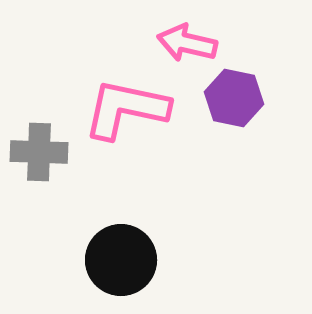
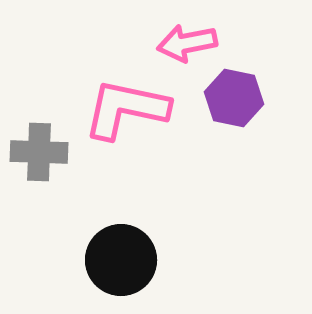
pink arrow: rotated 24 degrees counterclockwise
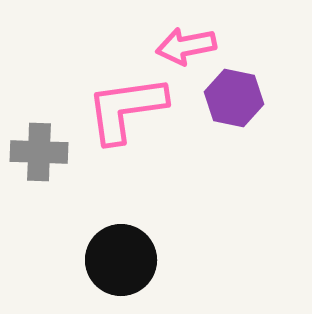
pink arrow: moved 1 px left, 3 px down
pink L-shape: rotated 20 degrees counterclockwise
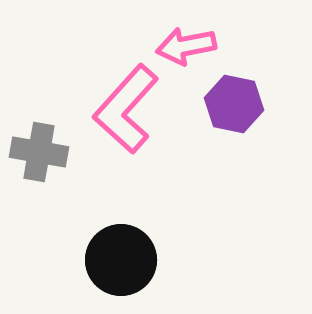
purple hexagon: moved 6 px down
pink L-shape: rotated 40 degrees counterclockwise
gray cross: rotated 8 degrees clockwise
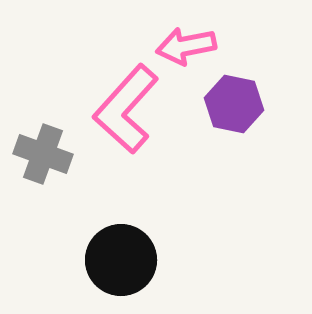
gray cross: moved 4 px right, 2 px down; rotated 10 degrees clockwise
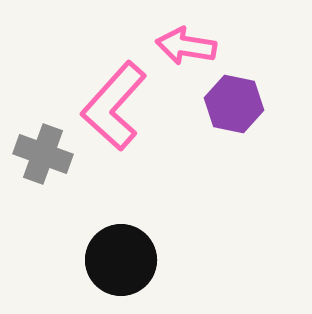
pink arrow: rotated 20 degrees clockwise
pink L-shape: moved 12 px left, 3 px up
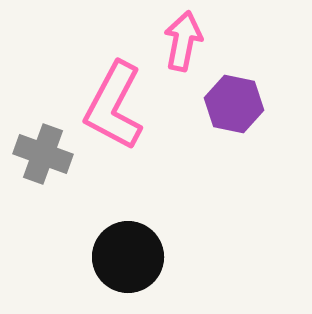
pink arrow: moved 3 px left, 5 px up; rotated 92 degrees clockwise
pink L-shape: rotated 14 degrees counterclockwise
black circle: moved 7 px right, 3 px up
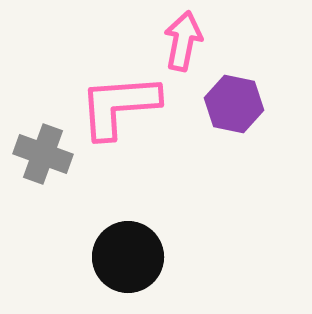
pink L-shape: moved 5 px right; rotated 58 degrees clockwise
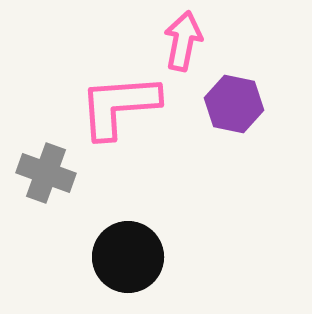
gray cross: moved 3 px right, 19 px down
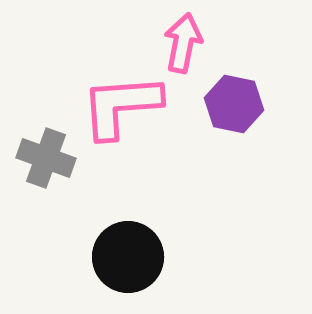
pink arrow: moved 2 px down
pink L-shape: moved 2 px right
gray cross: moved 15 px up
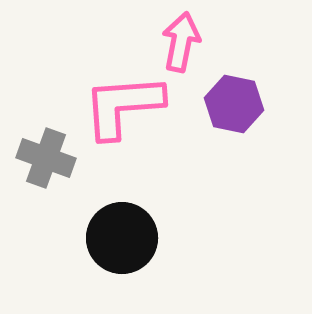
pink arrow: moved 2 px left, 1 px up
pink L-shape: moved 2 px right
black circle: moved 6 px left, 19 px up
